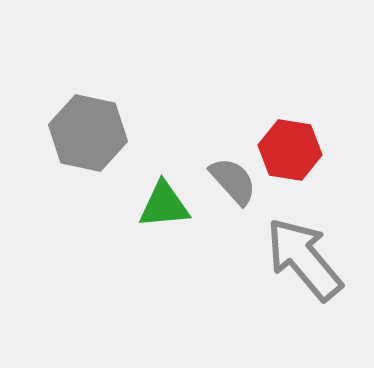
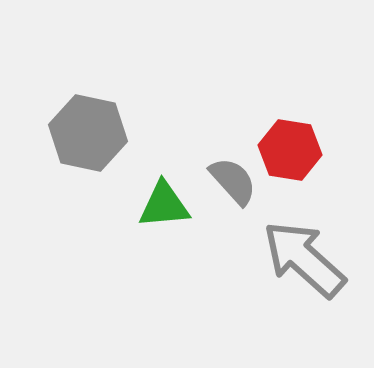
gray arrow: rotated 8 degrees counterclockwise
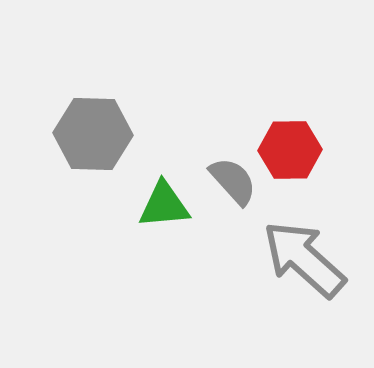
gray hexagon: moved 5 px right, 1 px down; rotated 10 degrees counterclockwise
red hexagon: rotated 10 degrees counterclockwise
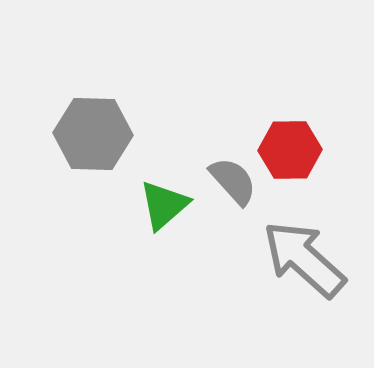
green triangle: rotated 36 degrees counterclockwise
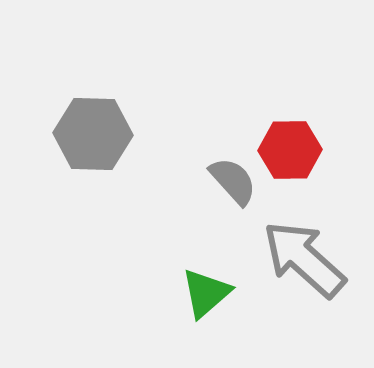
green triangle: moved 42 px right, 88 px down
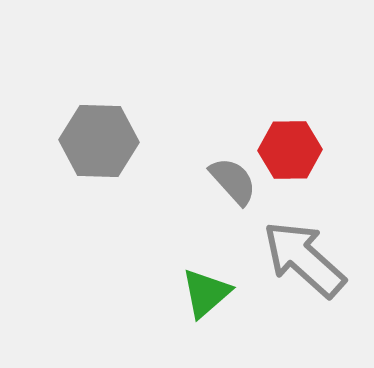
gray hexagon: moved 6 px right, 7 px down
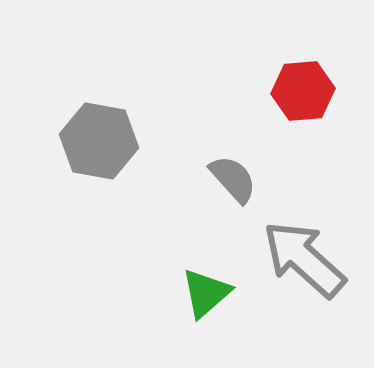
gray hexagon: rotated 8 degrees clockwise
red hexagon: moved 13 px right, 59 px up; rotated 4 degrees counterclockwise
gray semicircle: moved 2 px up
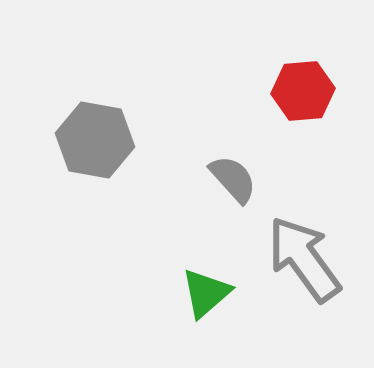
gray hexagon: moved 4 px left, 1 px up
gray arrow: rotated 12 degrees clockwise
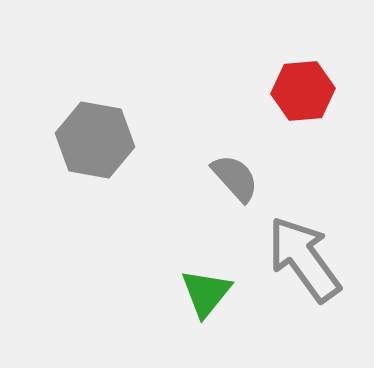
gray semicircle: moved 2 px right, 1 px up
green triangle: rotated 10 degrees counterclockwise
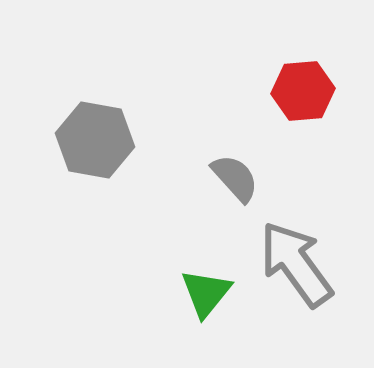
gray arrow: moved 8 px left, 5 px down
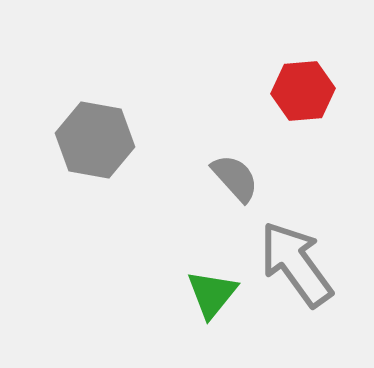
green triangle: moved 6 px right, 1 px down
